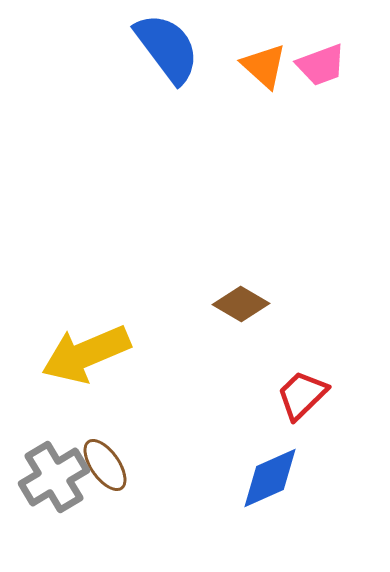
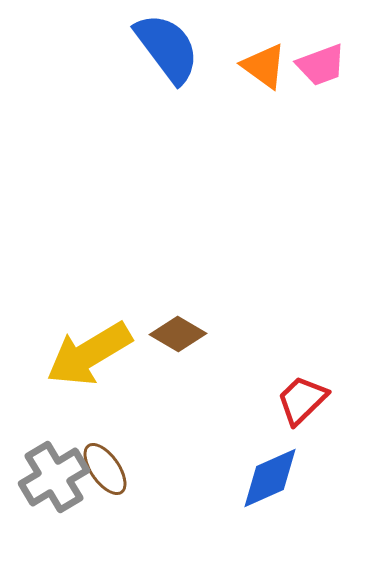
orange triangle: rotated 6 degrees counterclockwise
brown diamond: moved 63 px left, 30 px down
yellow arrow: moved 3 px right; rotated 8 degrees counterclockwise
red trapezoid: moved 5 px down
brown ellipse: moved 4 px down
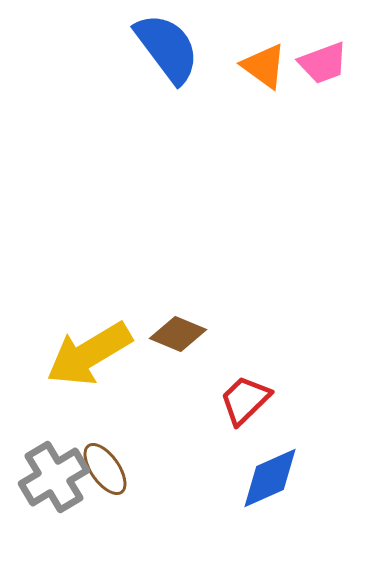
pink trapezoid: moved 2 px right, 2 px up
brown diamond: rotated 8 degrees counterclockwise
red trapezoid: moved 57 px left
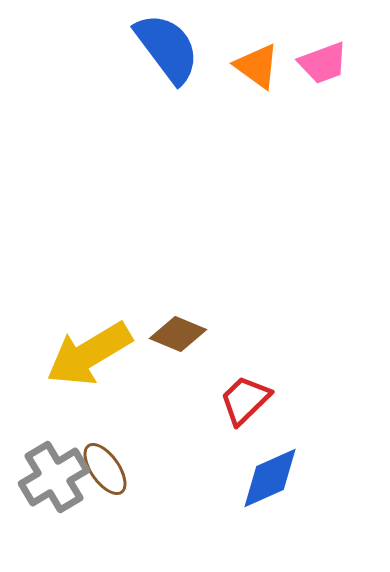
orange triangle: moved 7 px left
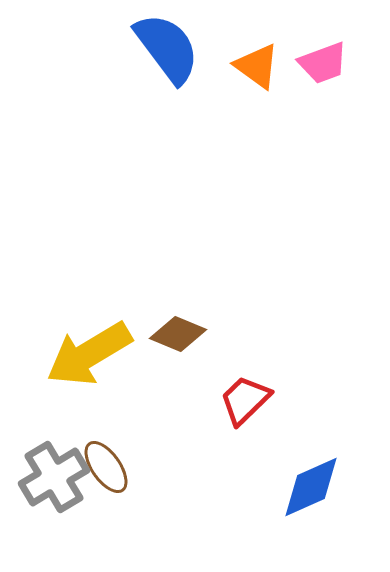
brown ellipse: moved 1 px right, 2 px up
blue diamond: moved 41 px right, 9 px down
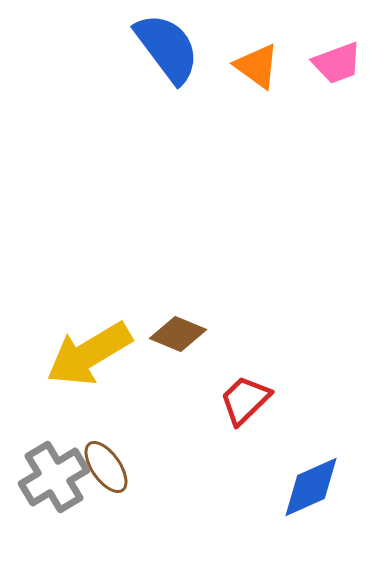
pink trapezoid: moved 14 px right
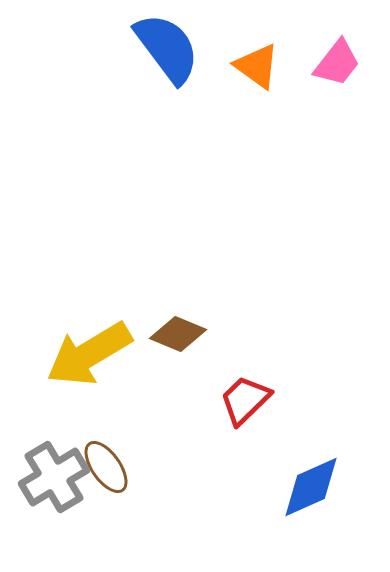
pink trapezoid: rotated 32 degrees counterclockwise
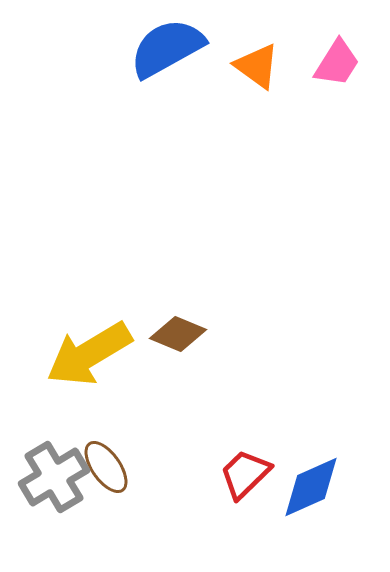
blue semicircle: rotated 82 degrees counterclockwise
pink trapezoid: rotated 6 degrees counterclockwise
red trapezoid: moved 74 px down
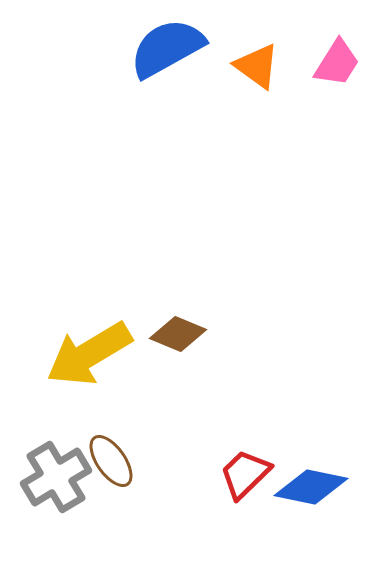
brown ellipse: moved 5 px right, 6 px up
gray cross: moved 2 px right
blue diamond: rotated 36 degrees clockwise
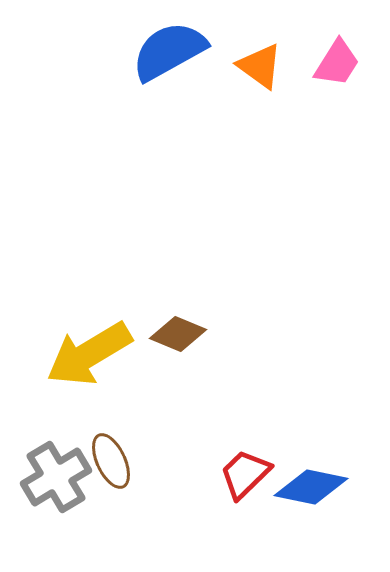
blue semicircle: moved 2 px right, 3 px down
orange triangle: moved 3 px right
brown ellipse: rotated 10 degrees clockwise
